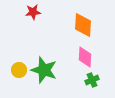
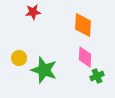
yellow circle: moved 12 px up
green cross: moved 5 px right, 4 px up
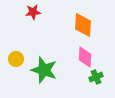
yellow circle: moved 3 px left, 1 px down
green cross: moved 1 px left, 1 px down
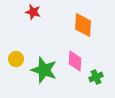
red star: rotated 21 degrees clockwise
pink diamond: moved 10 px left, 4 px down
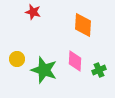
yellow circle: moved 1 px right
green cross: moved 3 px right, 7 px up
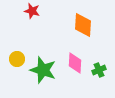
red star: moved 1 px left, 1 px up
pink diamond: moved 2 px down
green star: moved 1 px left
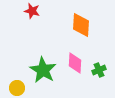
orange diamond: moved 2 px left
yellow circle: moved 29 px down
green star: rotated 12 degrees clockwise
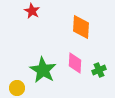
red star: rotated 14 degrees clockwise
orange diamond: moved 2 px down
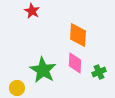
orange diamond: moved 3 px left, 8 px down
green cross: moved 2 px down
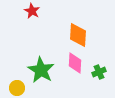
green star: moved 2 px left
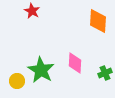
orange diamond: moved 20 px right, 14 px up
green cross: moved 6 px right, 1 px down
yellow circle: moved 7 px up
